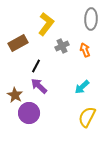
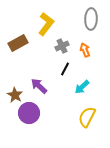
black line: moved 29 px right, 3 px down
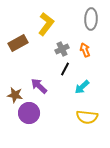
gray cross: moved 3 px down
brown star: rotated 21 degrees counterclockwise
yellow semicircle: rotated 110 degrees counterclockwise
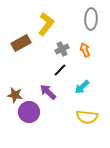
brown rectangle: moved 3 px right
black line: moved 5 px left, 1 px down; rotated 16 degrees clockwise
purple arrow: moved 9 px right, 6 px down
purple circle: moved 1 px up
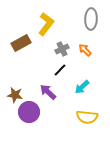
orange arrow: rotated 24 degrees counterclockwise
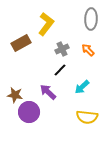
orange arrow: moved 3 px right
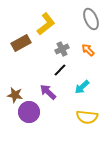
gray ellipse: rotated 25 degrees counterclockwise
yellow L-shape: rotated 15 degrees clockwise
